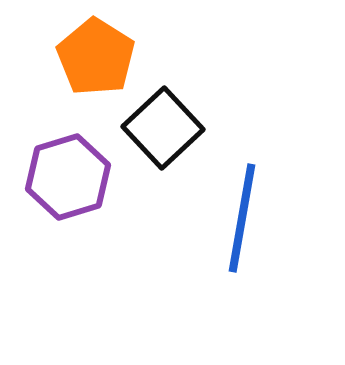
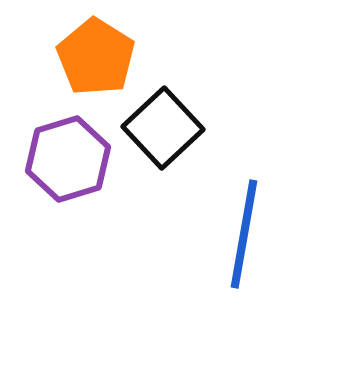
purple hexagon: moved 18 px up
blue line: moved 2 px right, 16 px down
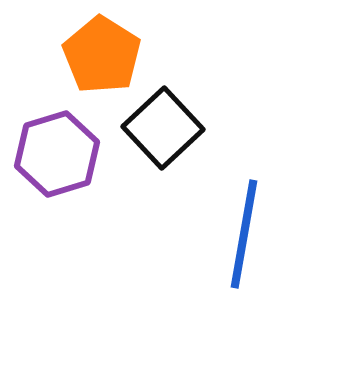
orange pentagon: moved 6 px right, 2 px up
purple hexagon: moved 11 px left, 5 px up
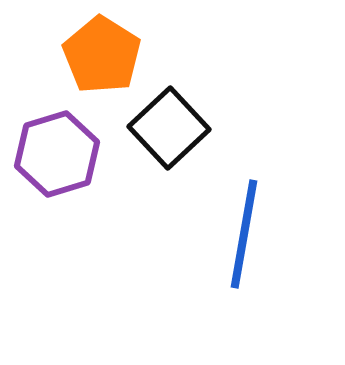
black square: moved 6 px right
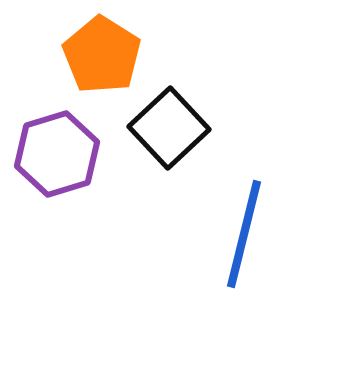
blue line: rotated 4 degrees clockwise
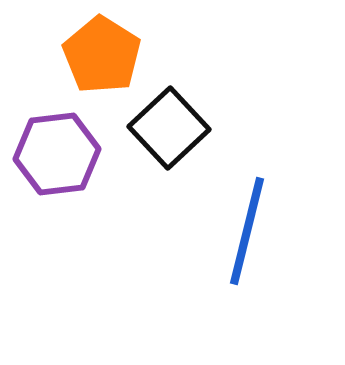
purple hexagon: rotated 10 degrees clockwise
blue line: moved 3 px right, 3 px up
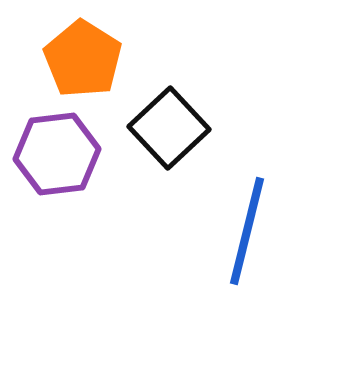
orange pentagon: moved 19 px left, 4 px down
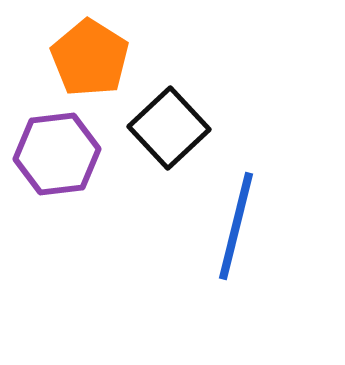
orange pentagon: moved 7 px right, 1 px up
blue line: moved 11 px left, 5 px up
